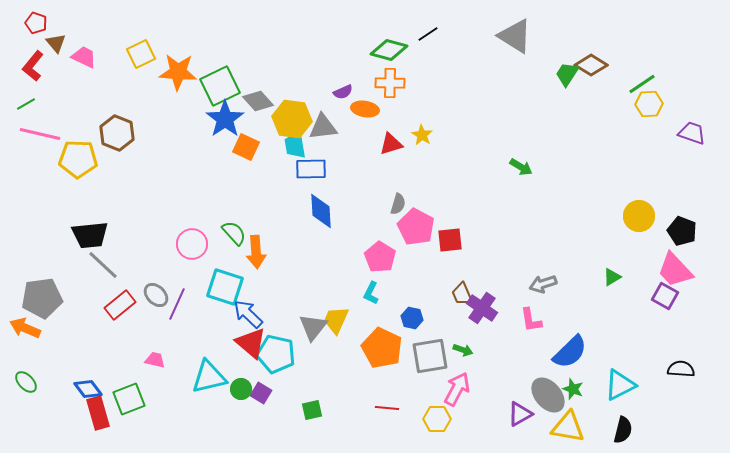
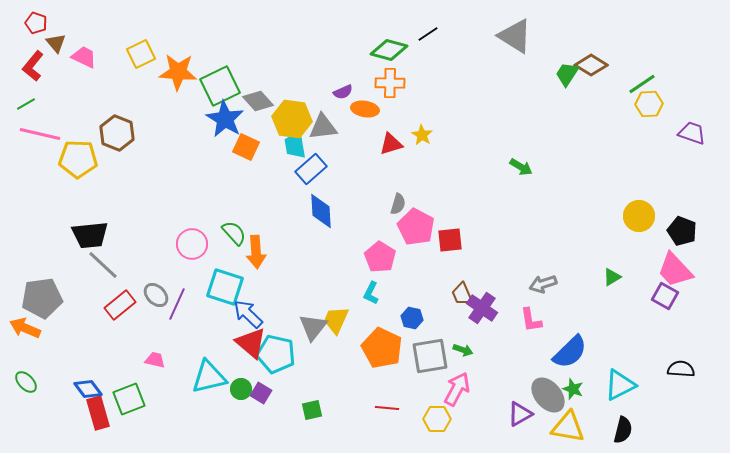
blue star at (225, 119): rotated 6 degrees counterclockwise
blue rectangle at (311, 169): rotated 40 degrees counterclockwise
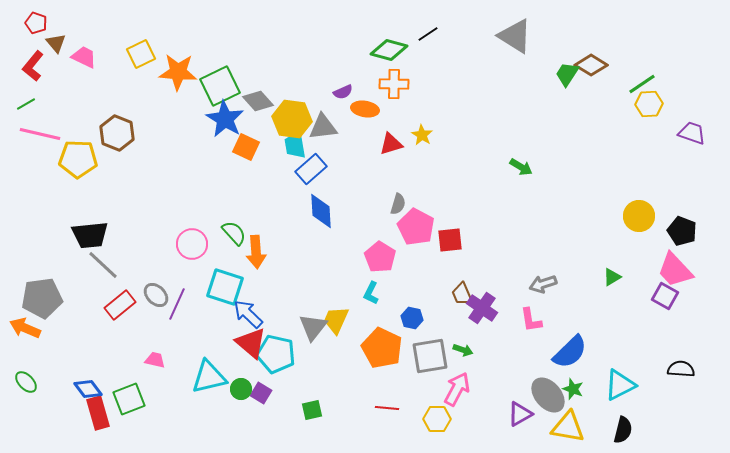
orange cross at (390, 83): moved 4 px right, 1 px down
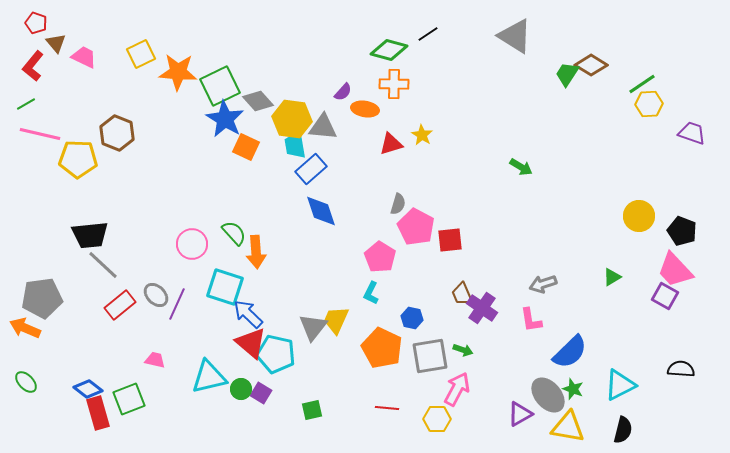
purple semicircle at (343, 92): rotated 24 degrees counterclockwise
gray triangle at (323, 127): rotated 12 degrees clockwise
blue diamond at (321, 211): rotated 15 degrees counterclockwise
blue diamond at (88, 389): rotated 16 degrees counterclockwise
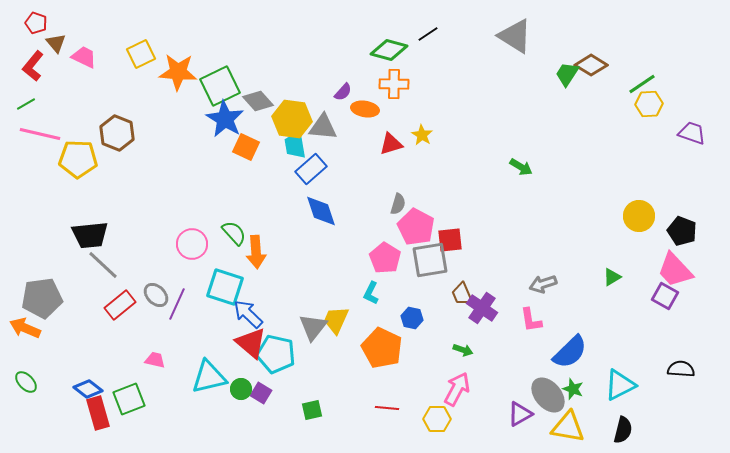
pink pentagon at (380, 257): moved 5 px right, 1 px down
gray square at (430, 356): moved 96 px up
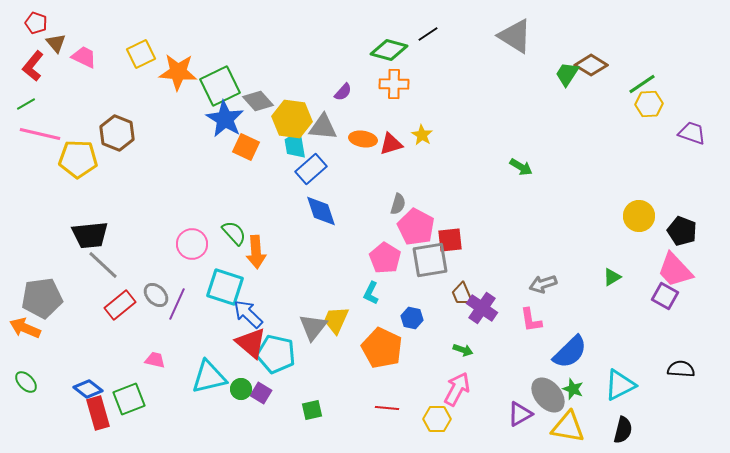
orange ellipse at (365, 109): moved 2 px left, 30 px down
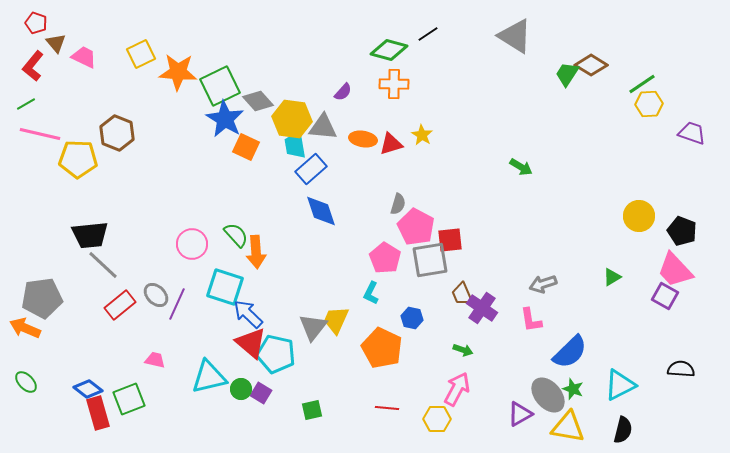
green semicircle at (234, 233): moved 2 px right, 2 px down
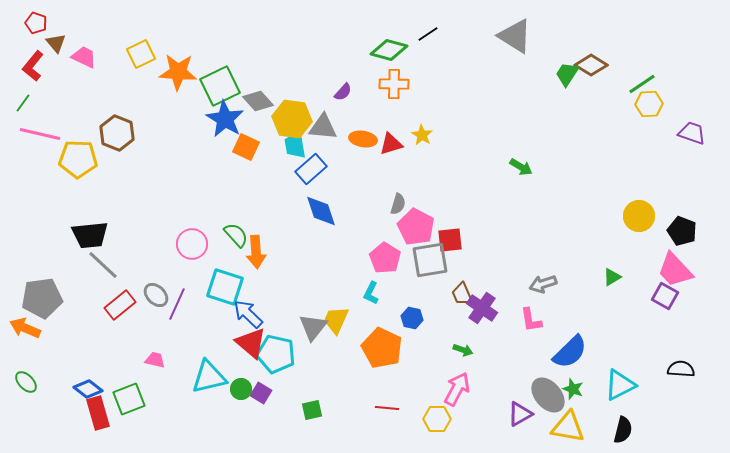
green line at (26, 104): moved 3 px left, 1 px up; rotated 24 degrees counterclockwise
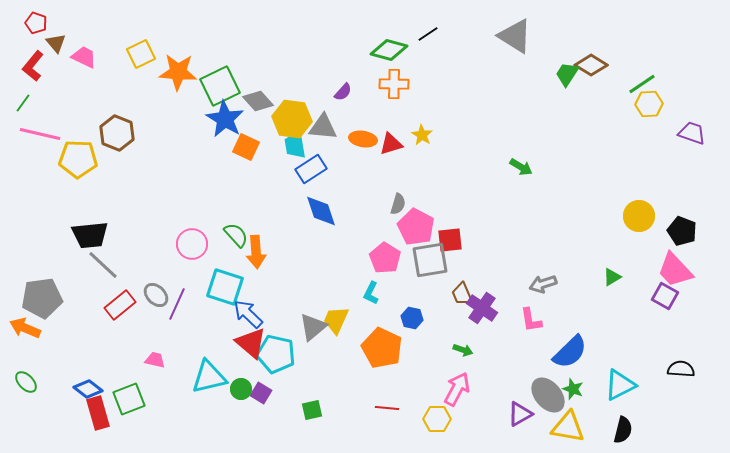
blue rectangle at (311, 169): rotated 8 degrees clockwise
gray triangle at (313, 327): rotated 12 degrees clockwise
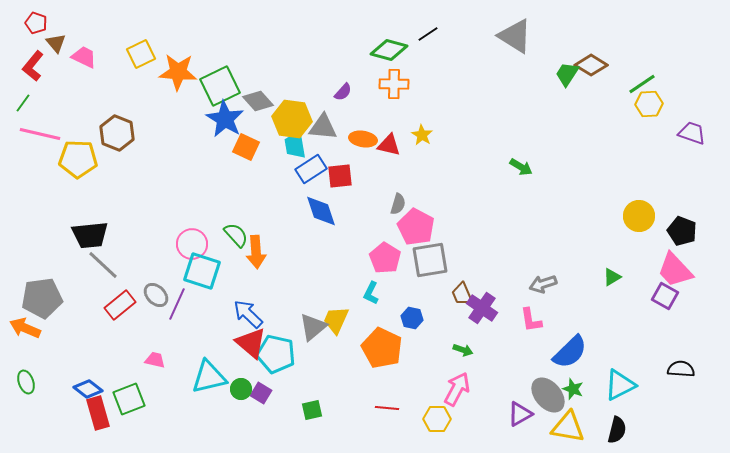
red triangle at (391, 144): moved 2 px left, 1 px down; rotated 30 degrees clockwise
red square at (450, 240): moved 110 px left, 64 px up
cyan square at (225, 287): moved 23 px left, 16 px up
green ellipse at (26, 382): rotated 25 degrees clockwise
black semicircle at (623, 430): moved 6 px left
